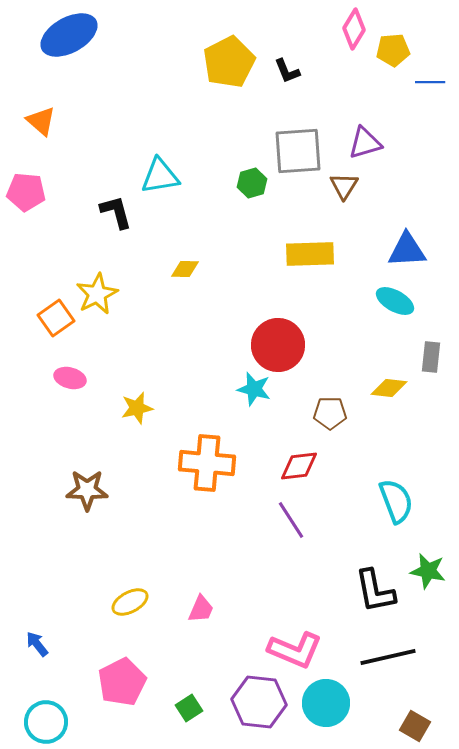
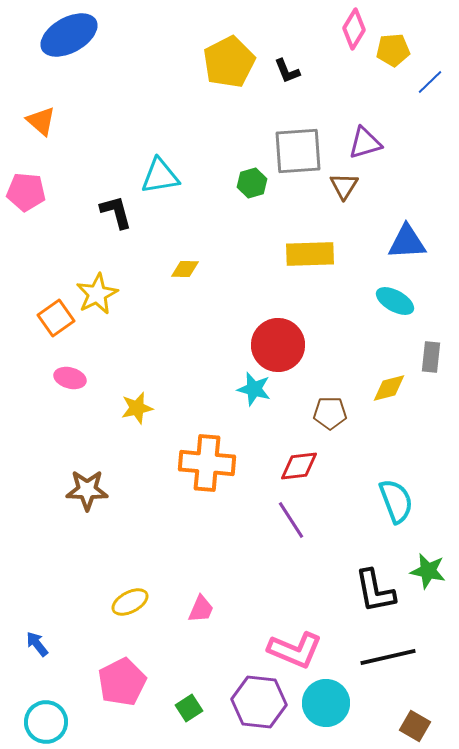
blue line at (430, 82): rotated 44 degrees counterclockwise
blue triangle at (407, 250): moved 8 px up
yellow diamond at (389, 388): rotated 21 degrees counterclockwise
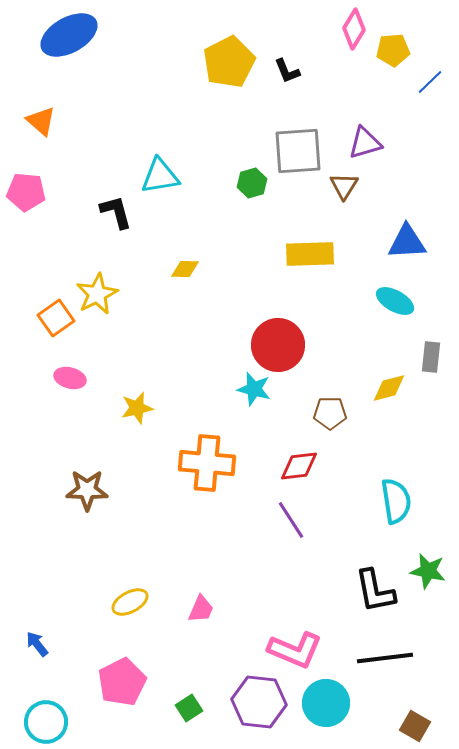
cyan semicircle at (396, 501): rotated 12 degrees clockwise
black line at (388, 657): moved 3 px left, 1 px down; rotated 6 degrees clockwise
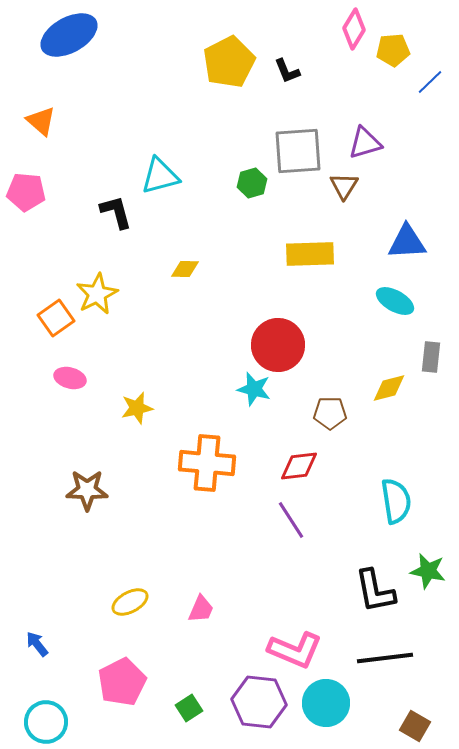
cyan triangle at (160, 176): rotated 6 degrees counterclockwise
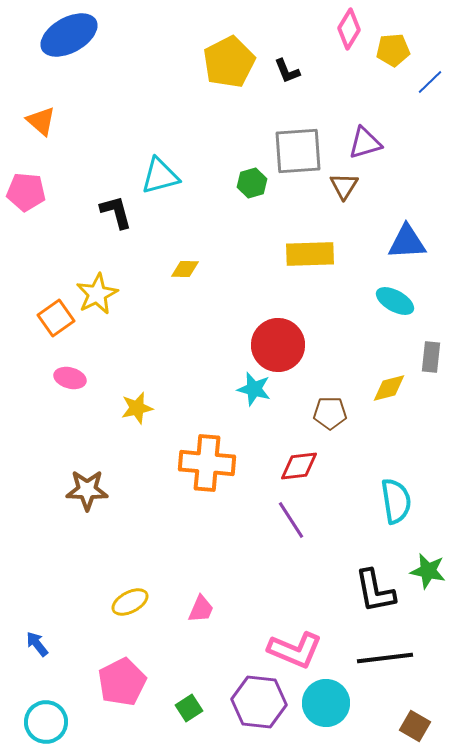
pink diamond at (354, 29): moved 5 px left
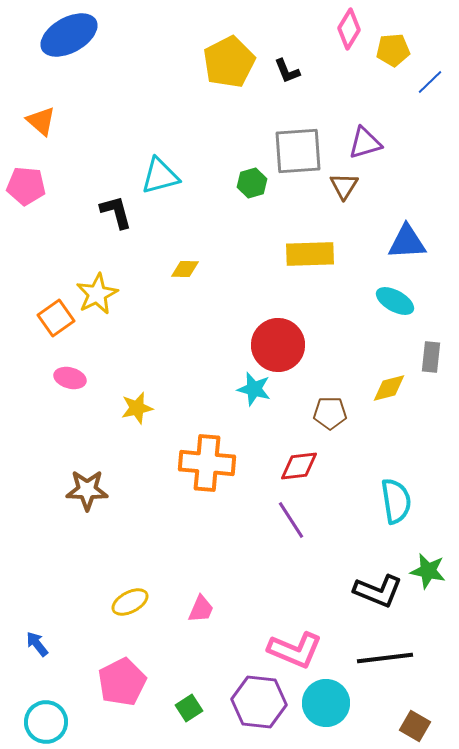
pink pentagon at (26, 192): moved 6 px up
black L-shape at (375, 591): moved 3 px right; rotated 57 degrees counterclockwise
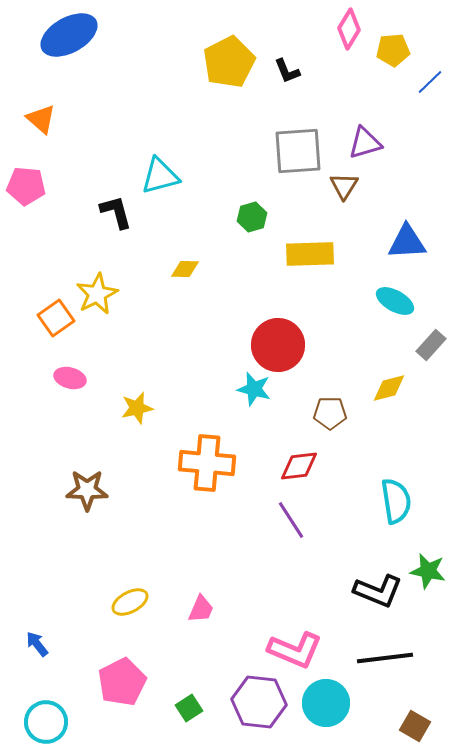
orange triangle at (41, 121): moved 2 px up
green hexagon at (252, 183): moved 34 px down
gray rectangle at (431, 357): moved 12 px up; rotated 36 degrees clockwise
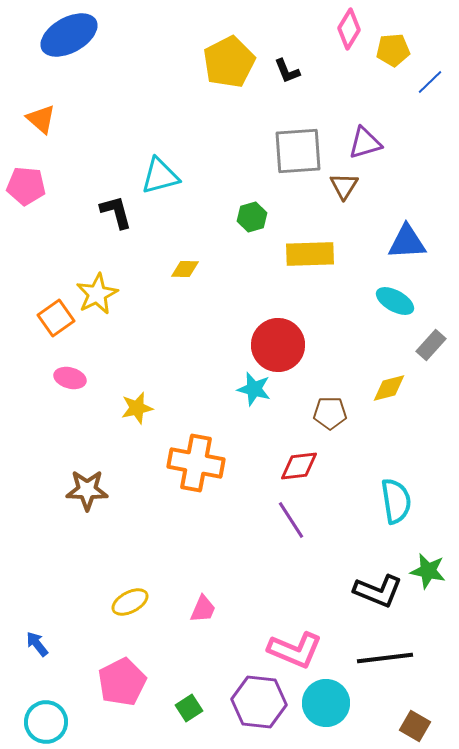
orange cross at (207, 463): moved 11 px left; rotated 6 degrees clockwise
pink trapezoid at (201, 609): moved 2 px right
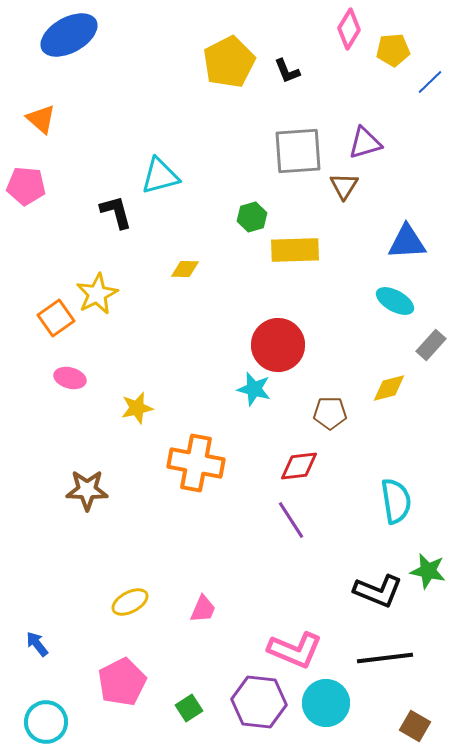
yellow rectangle at (310, 254): moved 15 px left, 4 px up
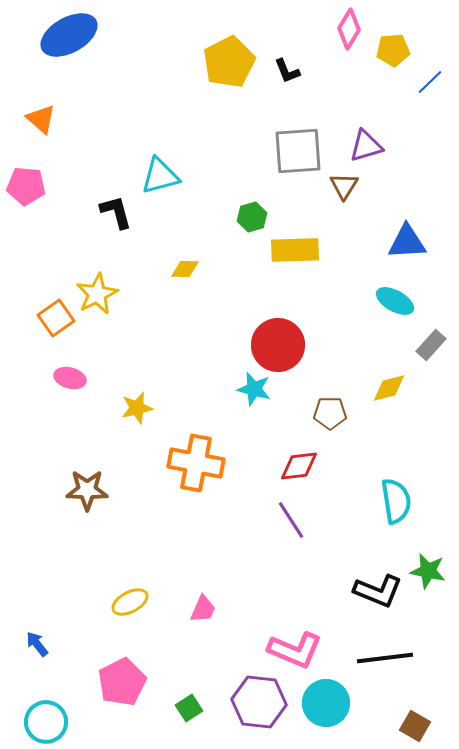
purple triangle at (365, 143): moved 1 px right, 3 px down
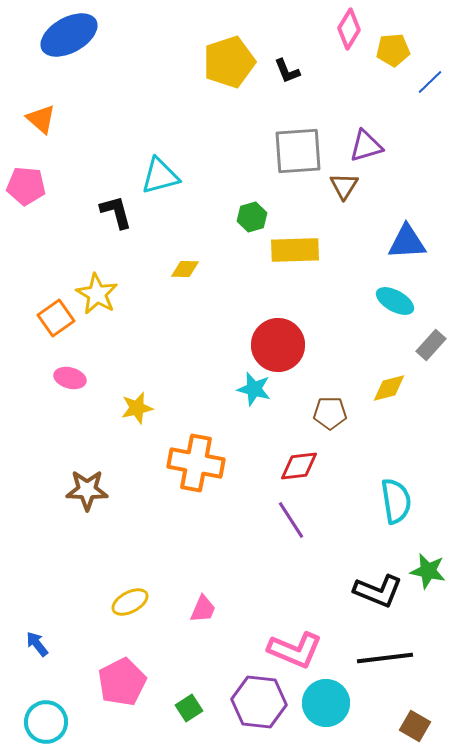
yellow pentagon at (229, 62): rotated 9 degrees clockwise
yellow star at (97, 294): rotated 15 degrees counterclockwise
